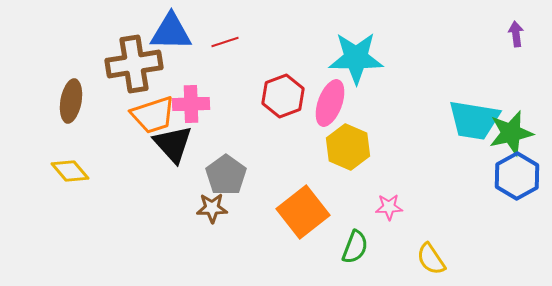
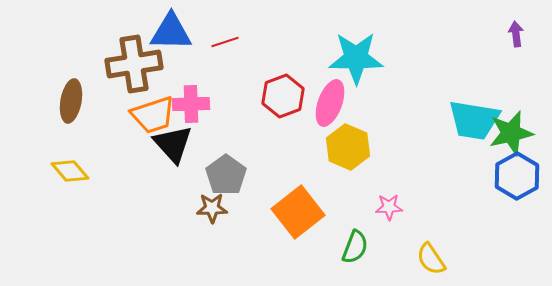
orange square: moved 5 px left
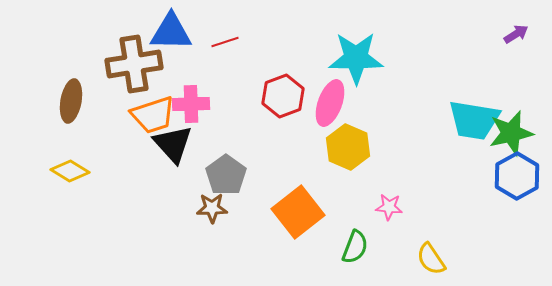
purple arrow: rotated 65 degrees clockwise
yellow diamond: rotated 18 degrees counterclockwise
pink star: rotated 8 degrees clockwise
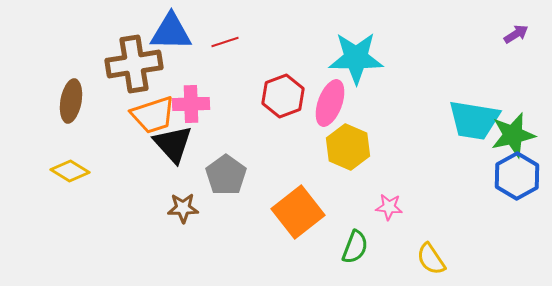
green star: moved 2 px right, 2 px down
brown star: moved 29 px left
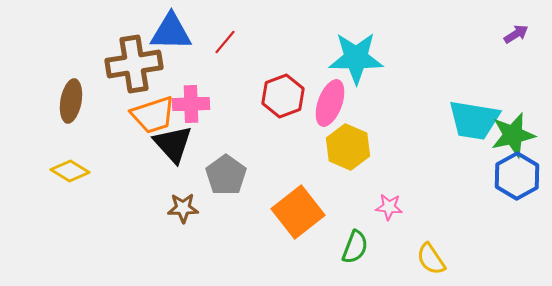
red line: rotated 32 degrees counterclockwise
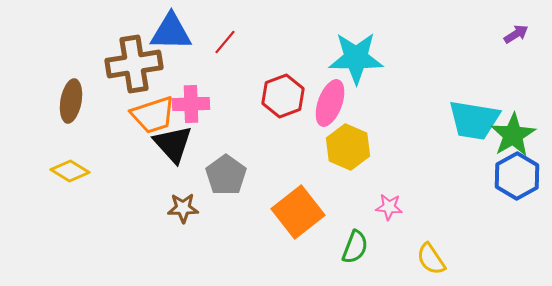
green star: rotated 18 degrees counterclockwise
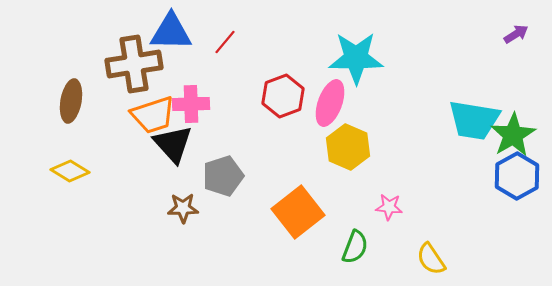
gray pentagon: moved 3 px left, 1 px down; rotated 18 degrees clockwise
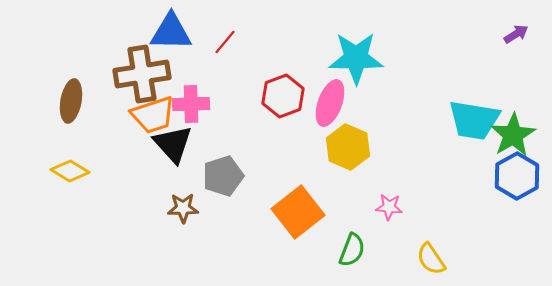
brown cross: moved 8 px right, 10 px down
green semicircle: moved 3 px left, 3 px down
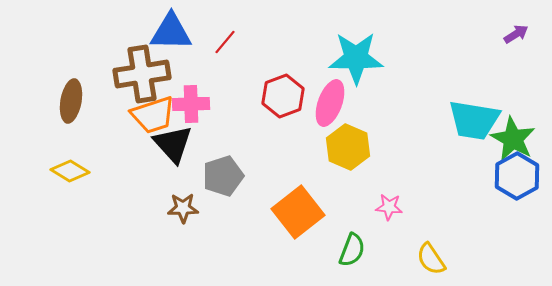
green star: moved 4 px down; rotated 12 degrees counterclockwise
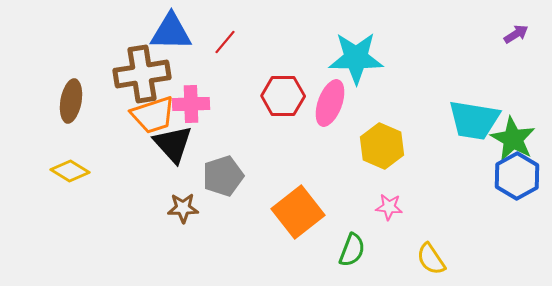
red hexagon: rotated 21 degrees clockwise
yellow hexagon: moved 34 px right, 1 px up
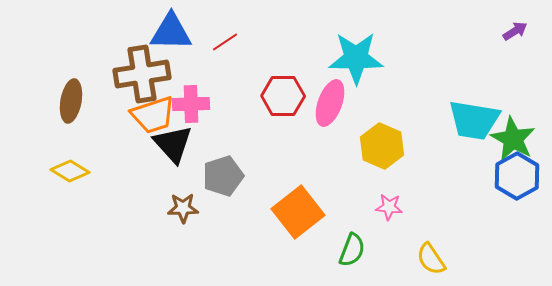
purple arrow: moved 1 px left, 3 px up
red line: rotated 16 degrees clockwise
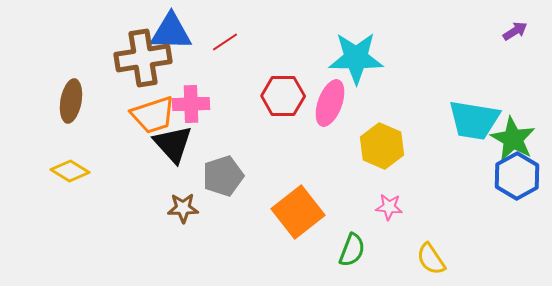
brown cross: moved 1 px right, 16 px up
